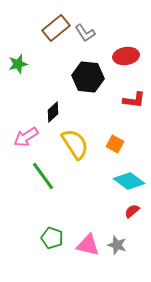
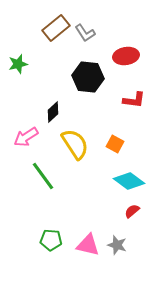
green pentagon: moved 1 px left, 2 px down; rotated 15 degrees counterclockwise
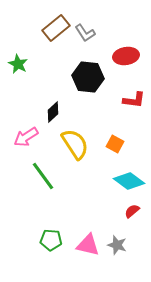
green star: rotated 30 degrees counterclockwise
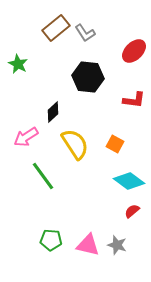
red ellipse: moved 8 px right, 5 px up; rotated 35 degrees counterclockwise
